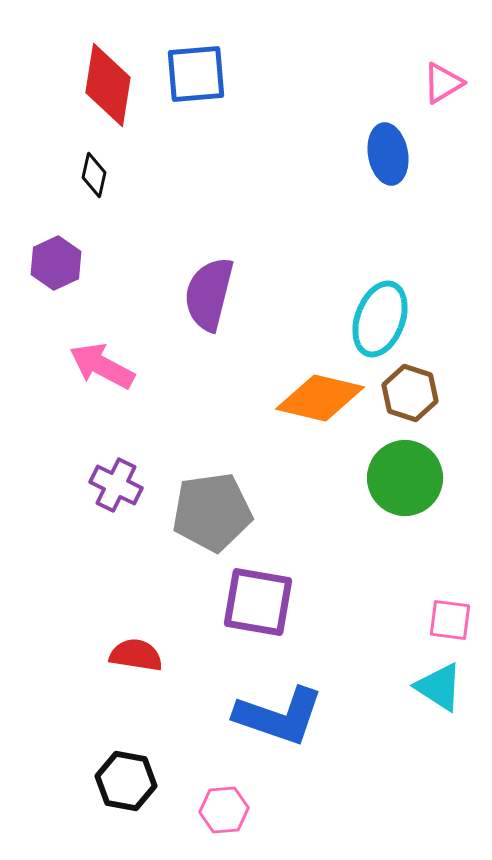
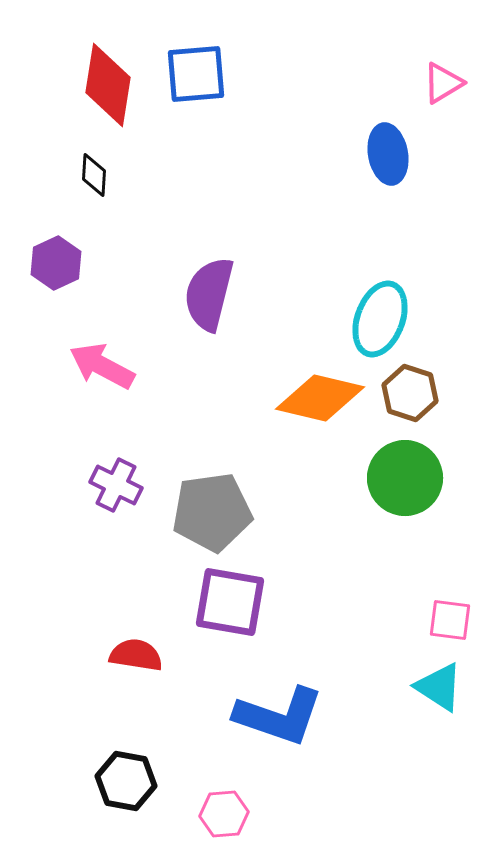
black diamond: rotated 9 degrees counterclockwise
purple square: moved 28 px left
pink hexagon: moved 4 px down
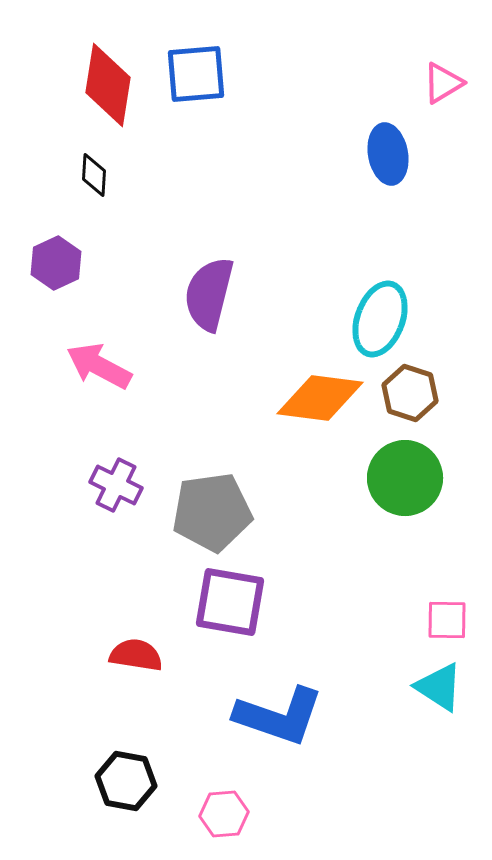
pink arrow: moved 3 px left
orange diamond: rotated 6 degrees counterclockwise
pink square: moved 3 px left; rotated 6 degrees counterclockwise
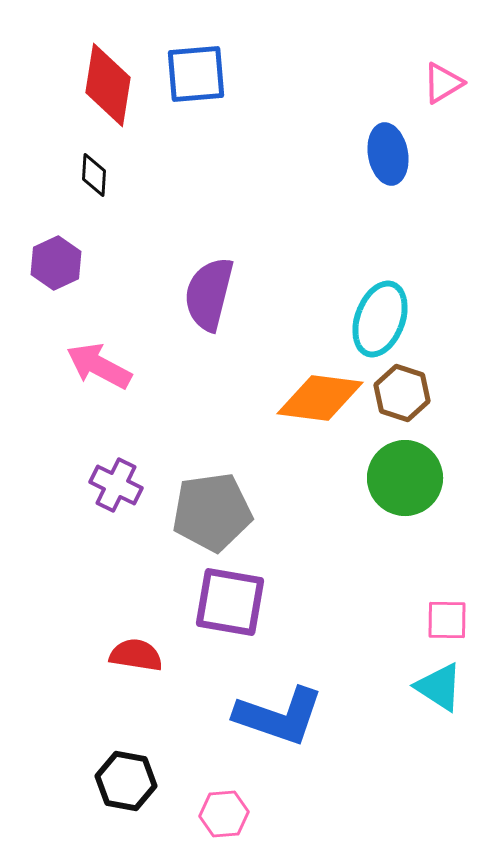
brown hexagon: moved 8 px left
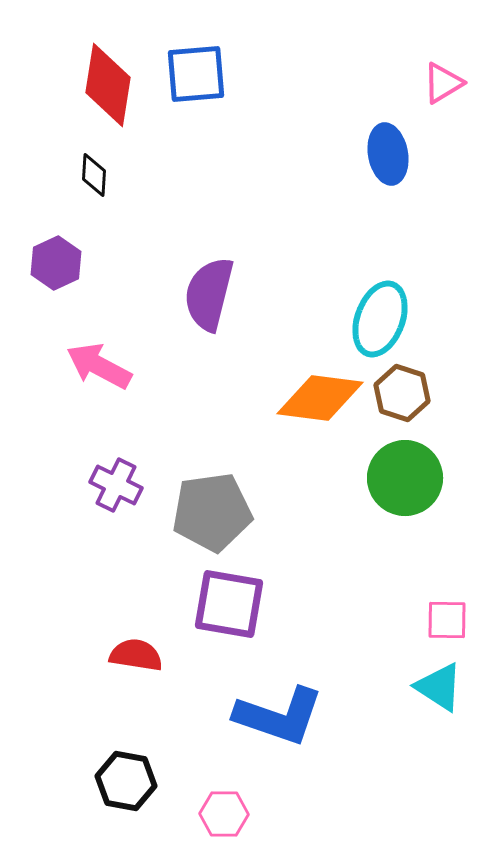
purple square: moved 1 px left, 2 px down
pink hexagon: rotated 6 degrees clockwise
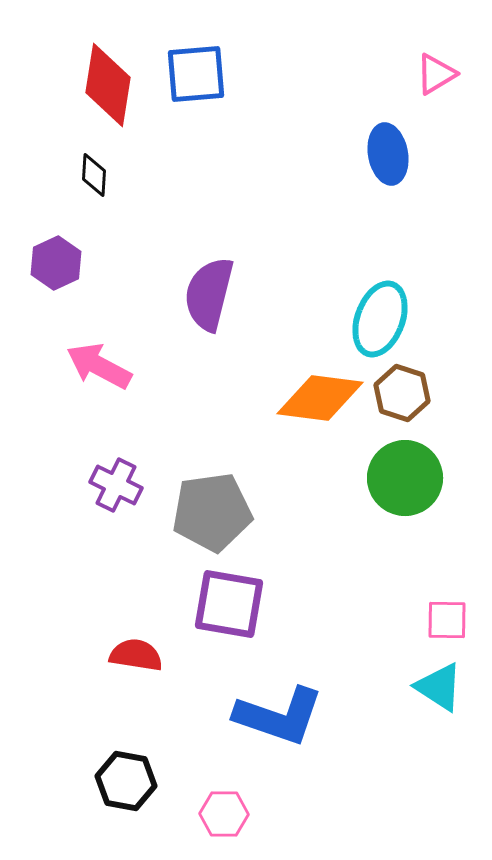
pink triangle: moved 7 px left, 9 px up
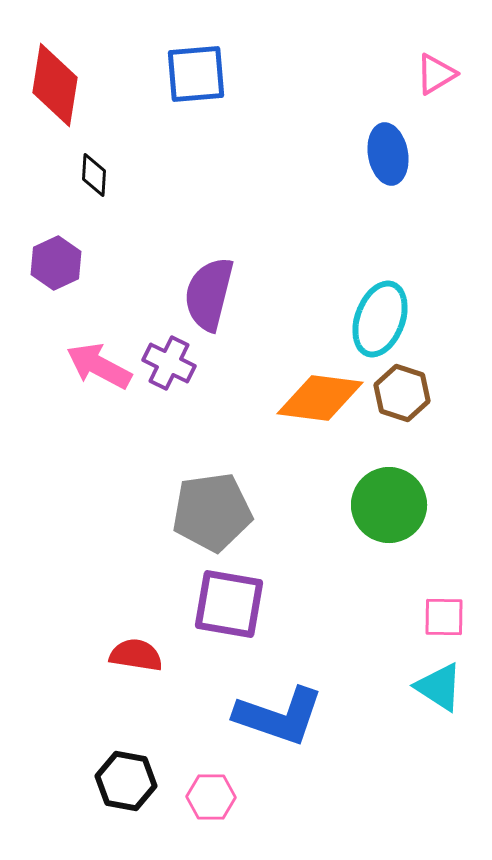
red diamond: moved 53 px left
green circle: moved 16 px left, 27 px down
purple cross: moved 53 px right, 122 px up
pink square: moved 3 px left, 3 px up
pink hexagon: moved 13 px left, 17 px up
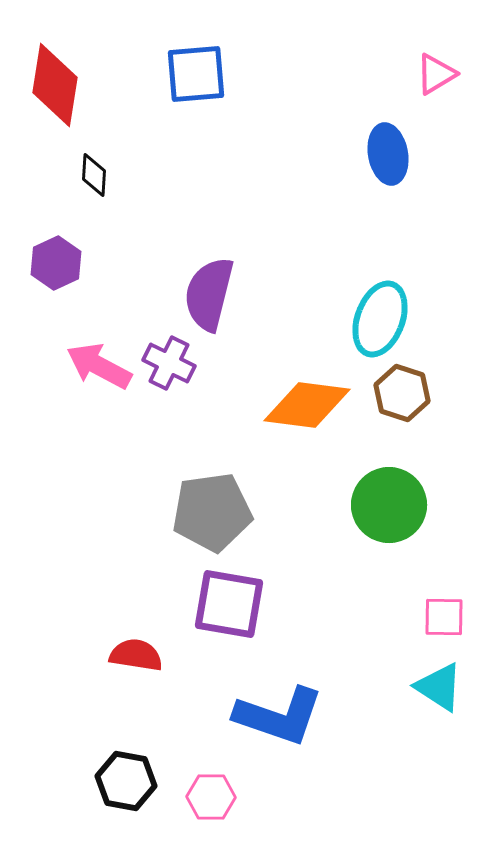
orange diamond: moved 13 px left, 7 px down
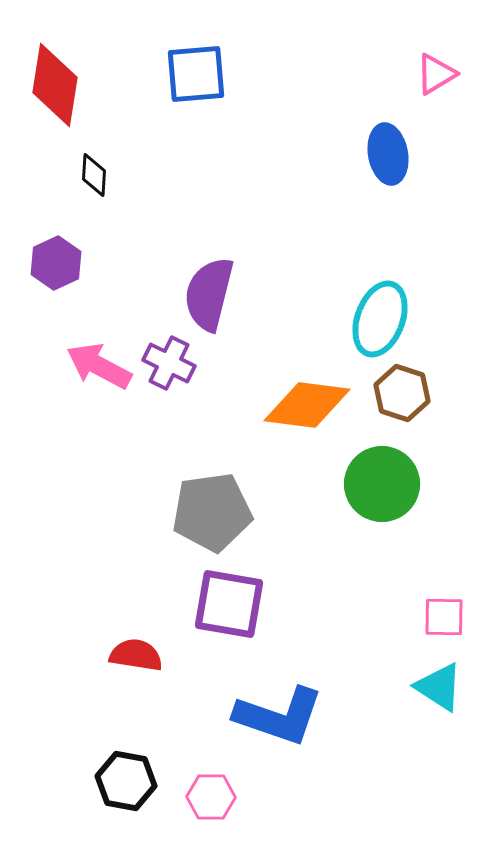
green circle: moved 7 px left, 21 px up
